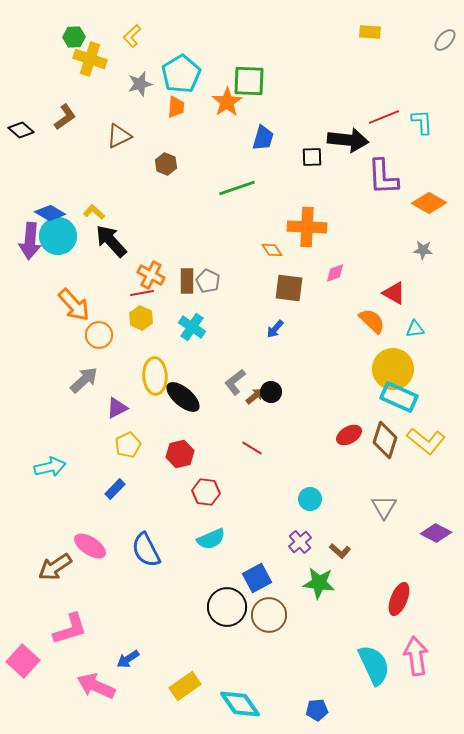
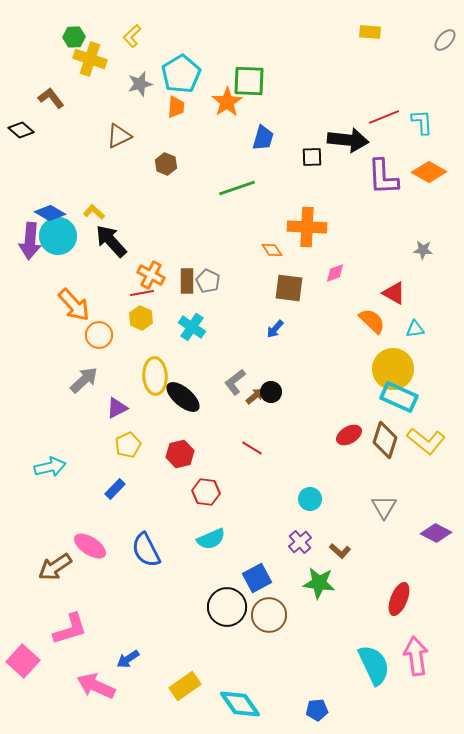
brown L-shape at (65, 117): moved 14 px left, 19 px up; rotated 92 degrees counterclockwise
orange diamond at (429, 203): moved 31 px up
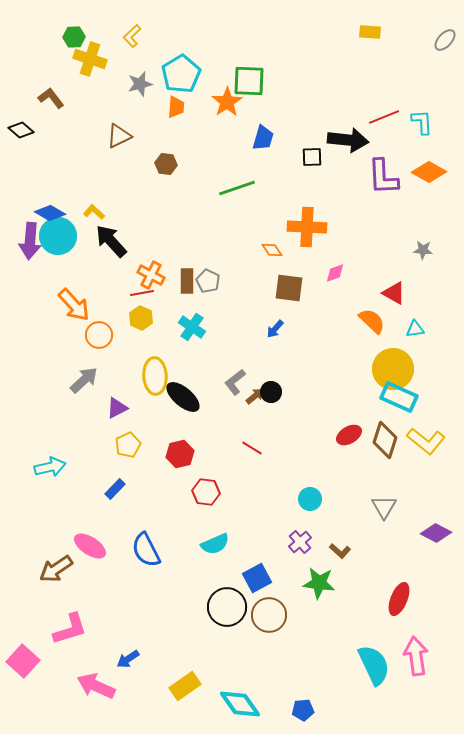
brown hexagon at (166, 164): rotated 15 degrees counterclockwise
cyan semicircle at (211, 539): moved 4 px right, 5 px down
brown arrow at (55, 567): moved 1 px right, 2 px down
blue pentagon at (317, 710): moved 14 px left
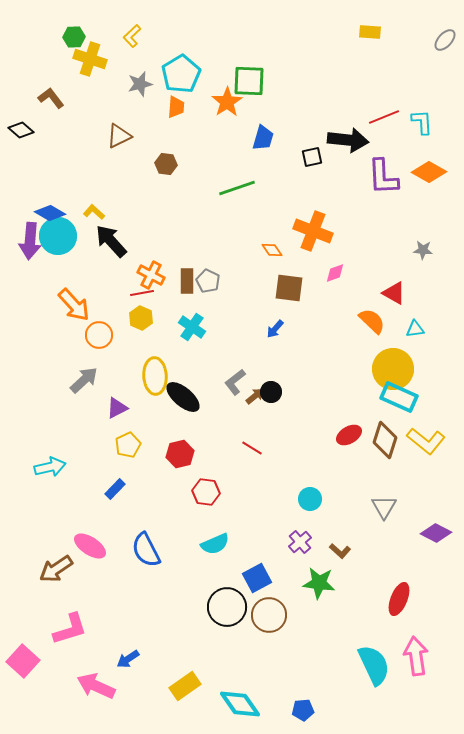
black square at (312, 157): rotated 10 degrees counterclockwise
orange cross at (307, 227): moved 6 px right, 4 px down; rotated 18 degrees clockwise
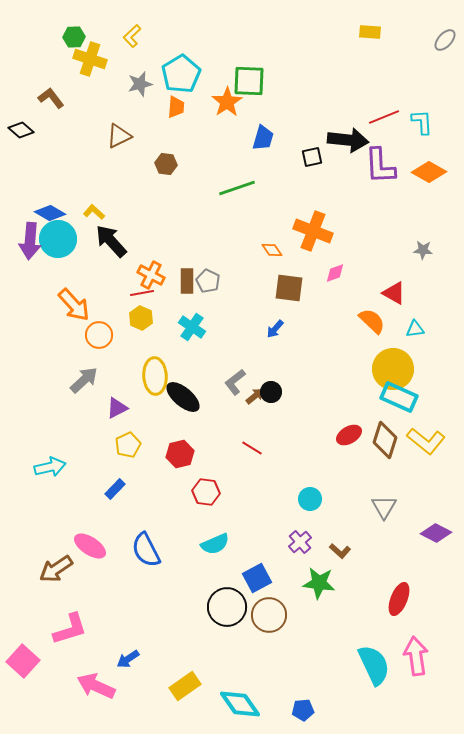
purple L-shape at (383, 177): moved 3 px left, 11 px up
cyan circle at (58, 236): moved 3 px down
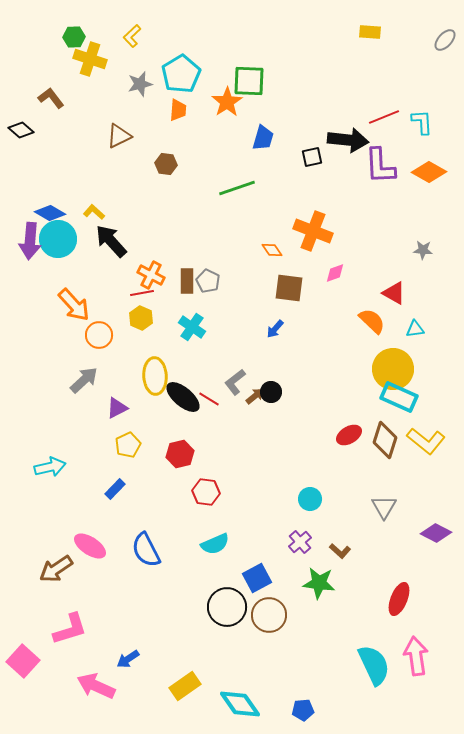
orange trapezoid at (176, 107): moved 2 px right, 3 px down
red line at (252, 448): moved 43 px left, 49 px up
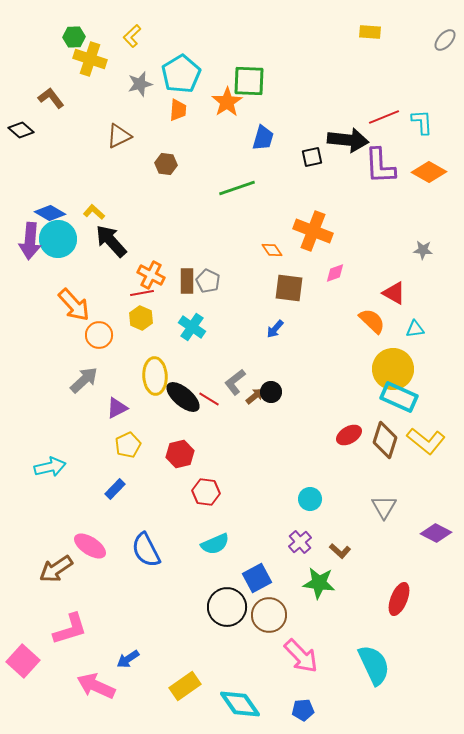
pink arrow at (416, 656): moved 115 px left; rotated 144 degrees clockwise
